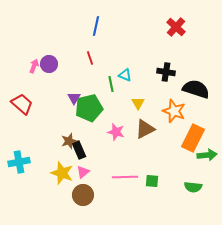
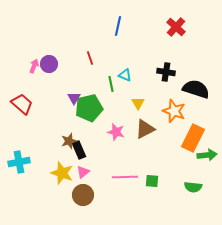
blue line: moved 22 px right
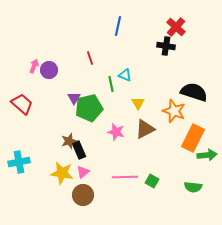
purple circle: moved 6 px down
black cross: moved 26 px up
black semicircle: moved 2 px left, 3 px down
yellow star: rotated 10 degrees counterclockwise
green square: rotated 24 degrees clockwise
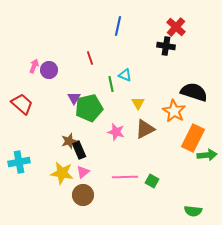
orange star: rotated 10 degrees clockwise
green semicircle: moved 24 px down
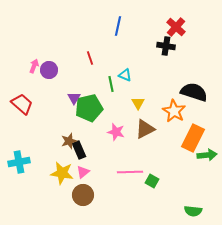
pink line: moved 5 px right, 5 px up
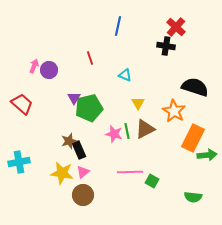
green line: moved 16 px right, 47 px down
black semicircle: moved 1 px right, 5 px up
pink star: moved 2 px left, 2 px down
green semicircle: moved 14 px up
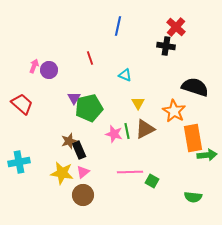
orange rectangle: rotated 36 degrees counterclockwise
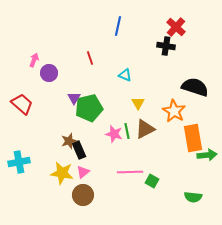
pink arrow: moved 6 px up
purple circle: moved 3 px down
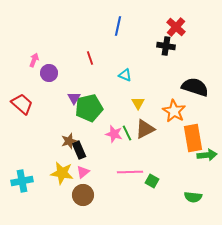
green line: moved 2 px down; rotated 14 degrees counterclockwise
cyan cross: moved 3 px right, 19 px down
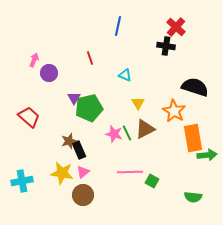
red trapezoid: moved 7 px right, 13 px down
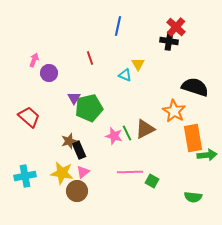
black cross: moved 3 px right, 5 px up
yellow triangle: moved 39 px up
pink star: moved 2 px down
cyan cross: moved 3 px right, 5 px up
brown circle: moved 6 px left, 4 px up
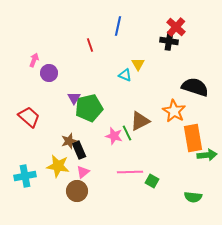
red line: moved 13 px up
brown triangle: moved 5 px left, 8 px up
yellow star: moved 4 px left, 7 px up
